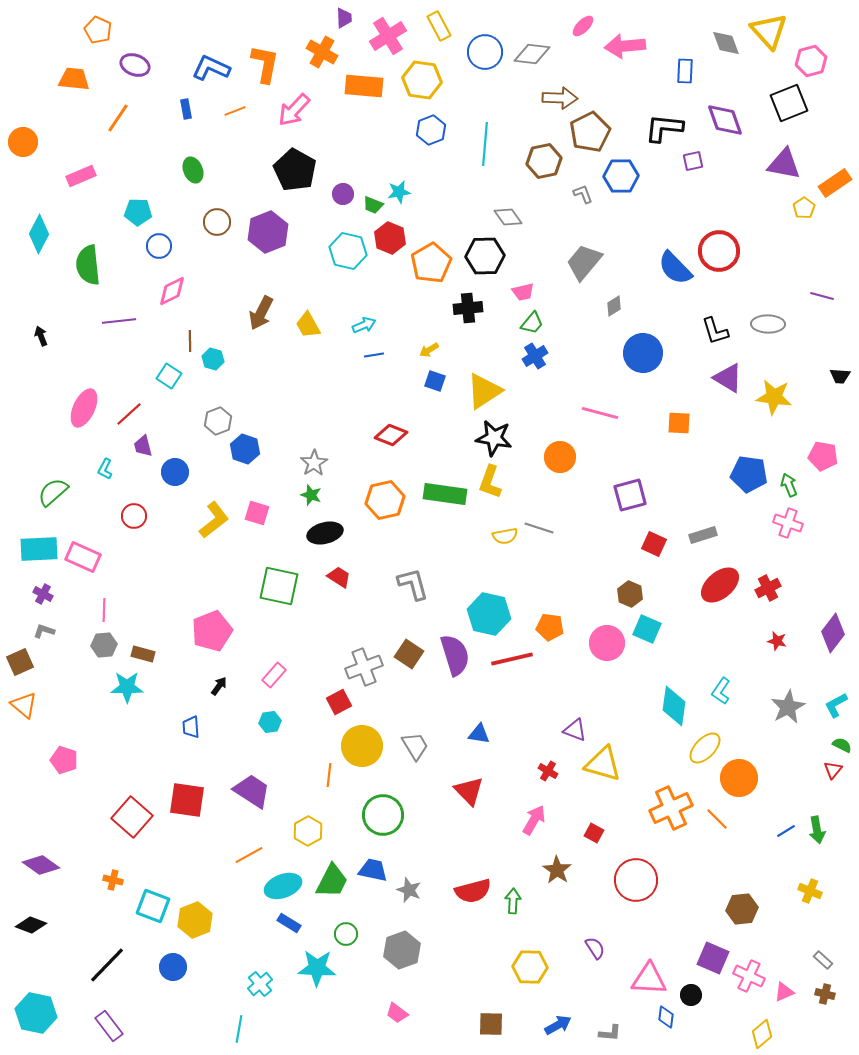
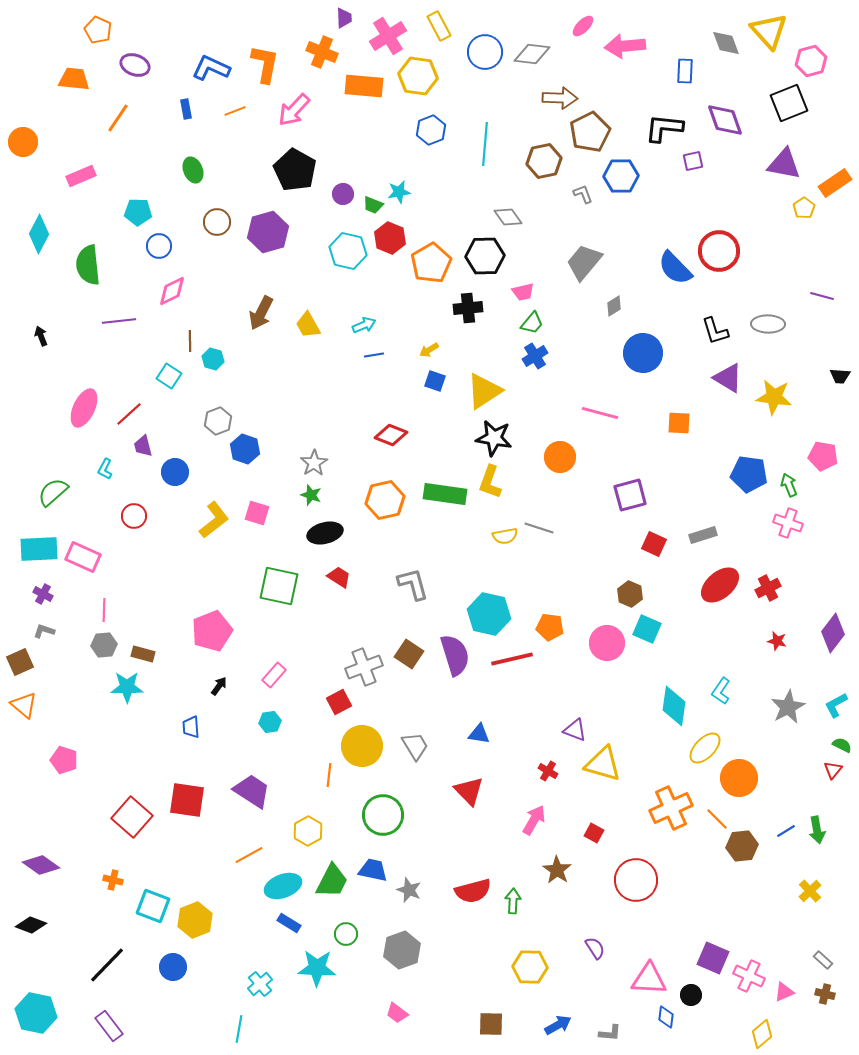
orange cross at (322, 52): rotated 8 degrees counterclockwise
yellow hexagon at (422, 80): moved 4 px left, 4 px up
purple hexagon at (268, 232): rotated 6 degrees clockwise
yellow cross at (810, 891): rotated 25 degrees clockwise
brown hexagon at (742, 909): moved 63 px up
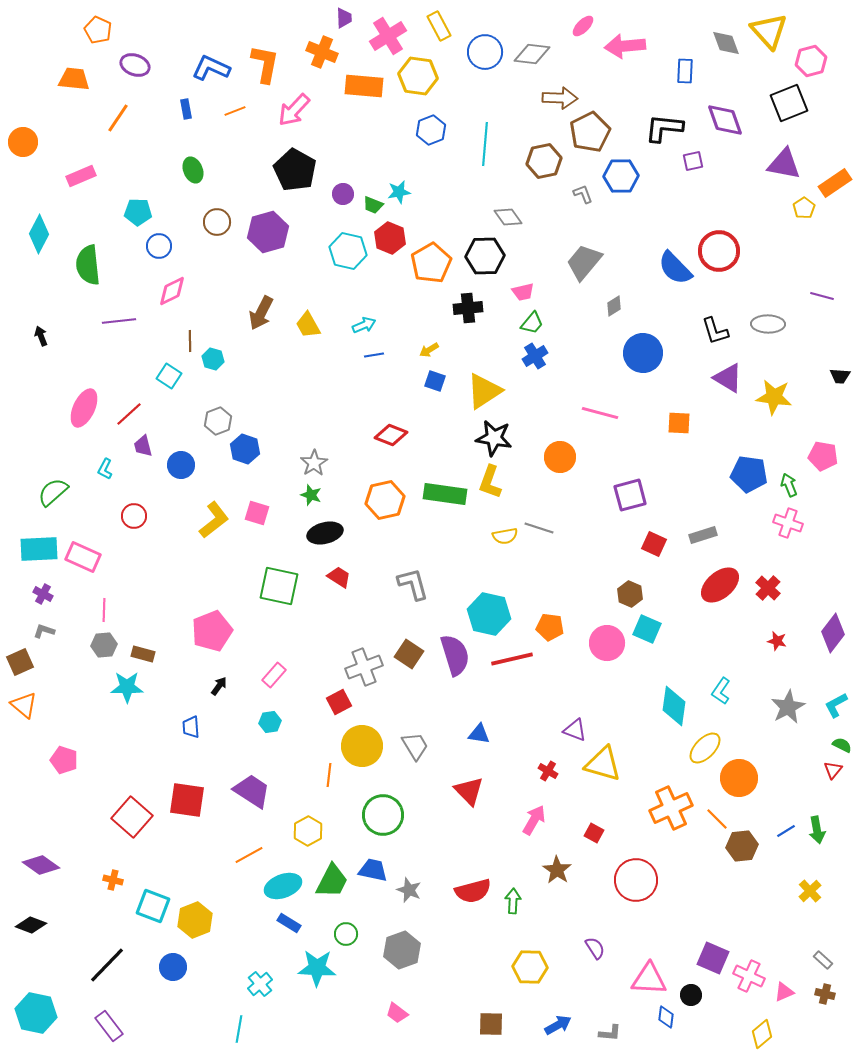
blue circle at (175, 472): moved 6 px right, 7 px up
red cross at (768, 588): rotated 20 degrees counterclockwise
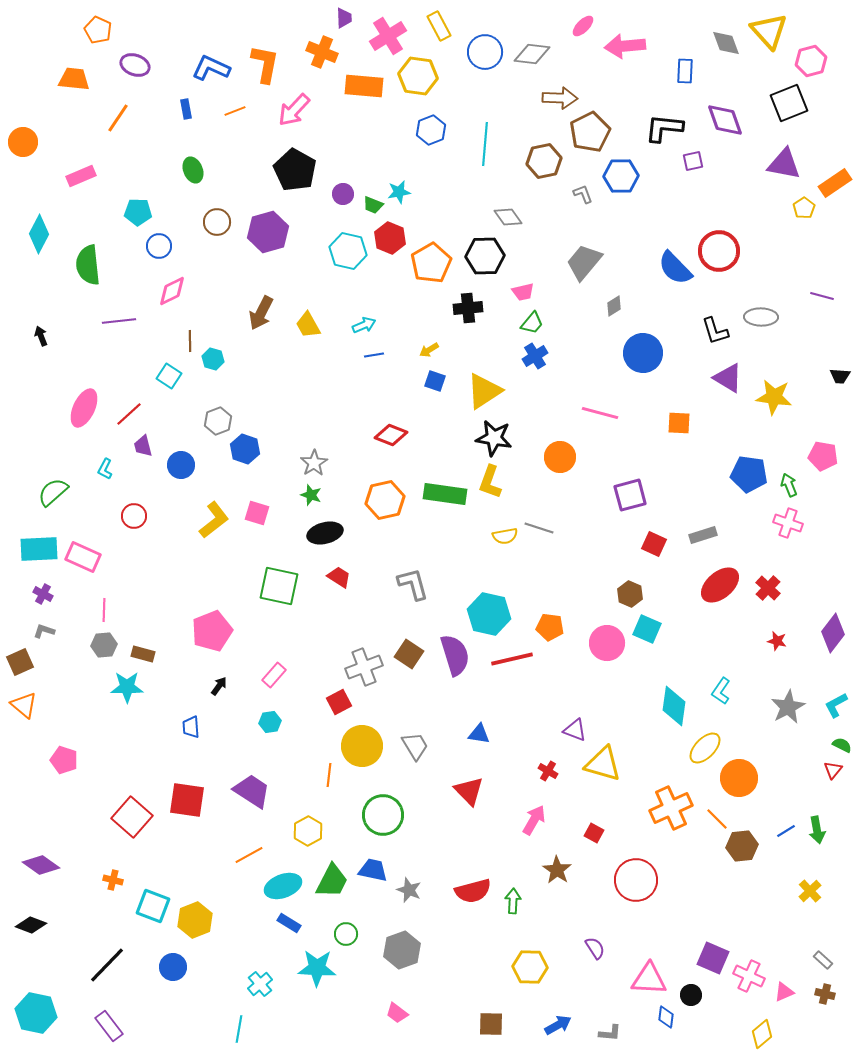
gray ellipse at (768, 324): moved 7 px left, 7 px up
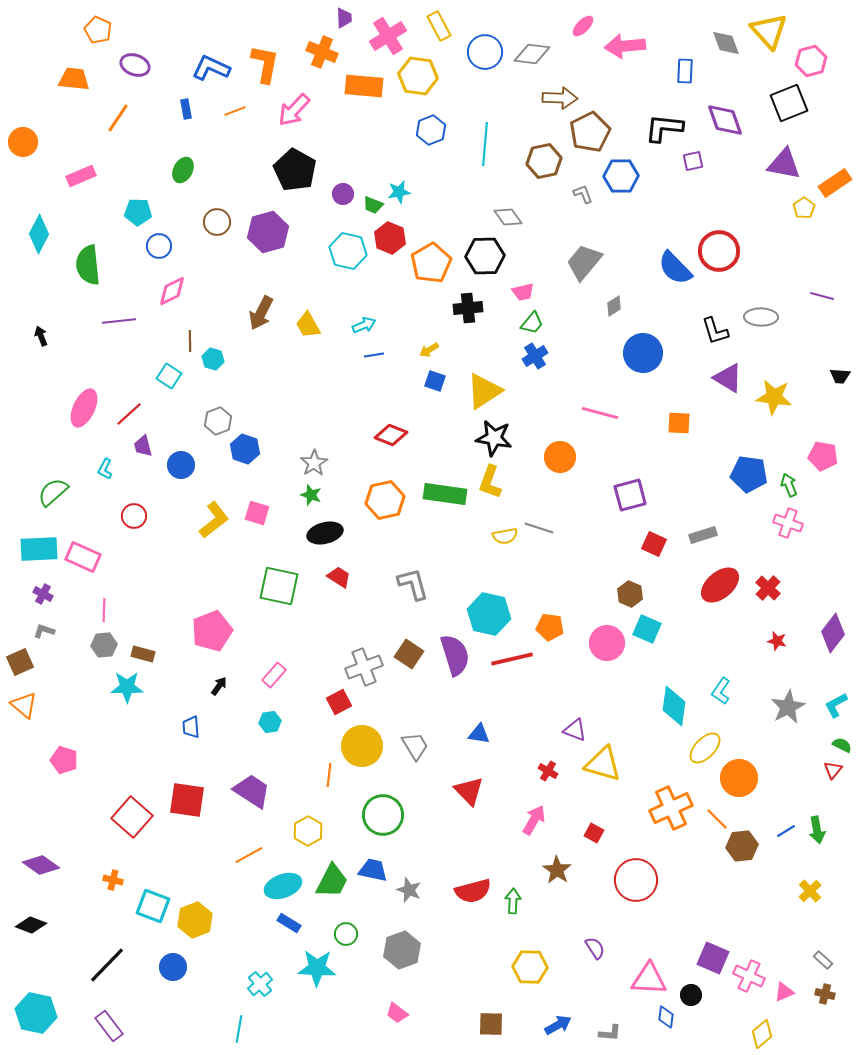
green ellipse at (193, 170): moved 10 px left; rotated 50 degrees clockwise
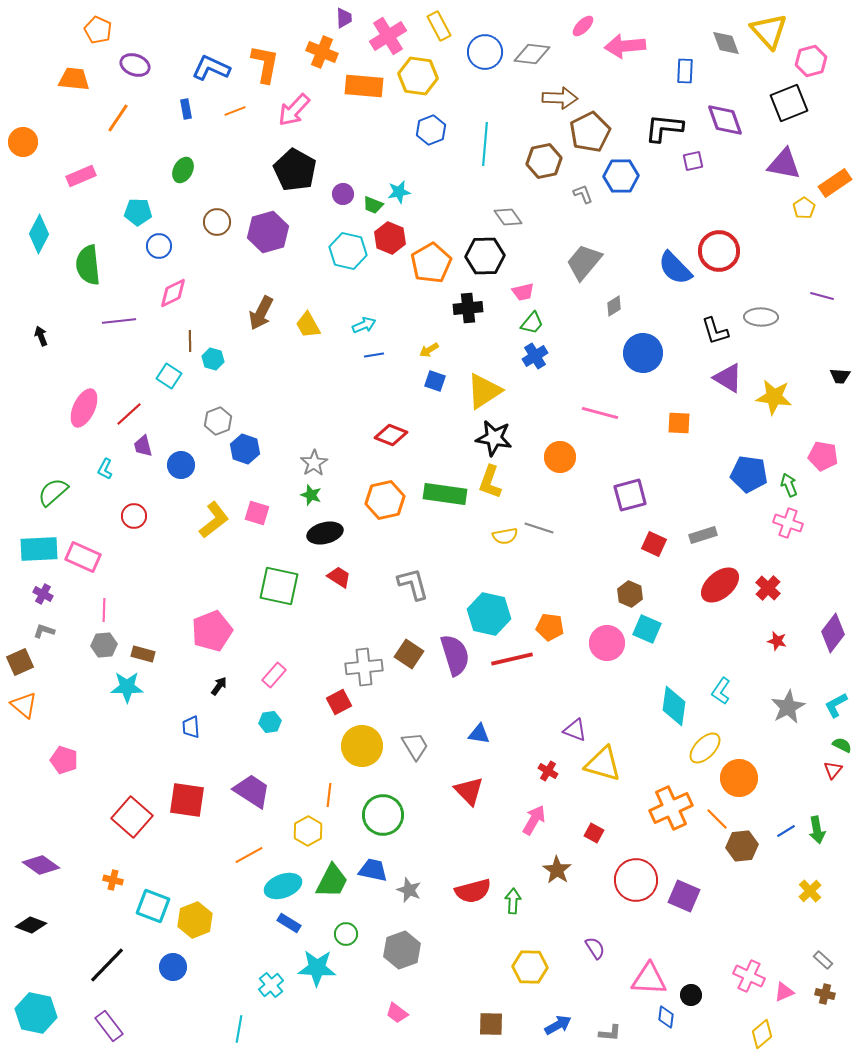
pink diamond at (172, 291): moved 1 px right, 2 px down
gray cross at (364, 667): rotated 15 degrees clockwise
orange line at (329, 775): moved 20 px down
purple square at (713, 958): moved 29 px left, 62 px up
cyan cross at (260, 984): moved 11 px right, 1 px down
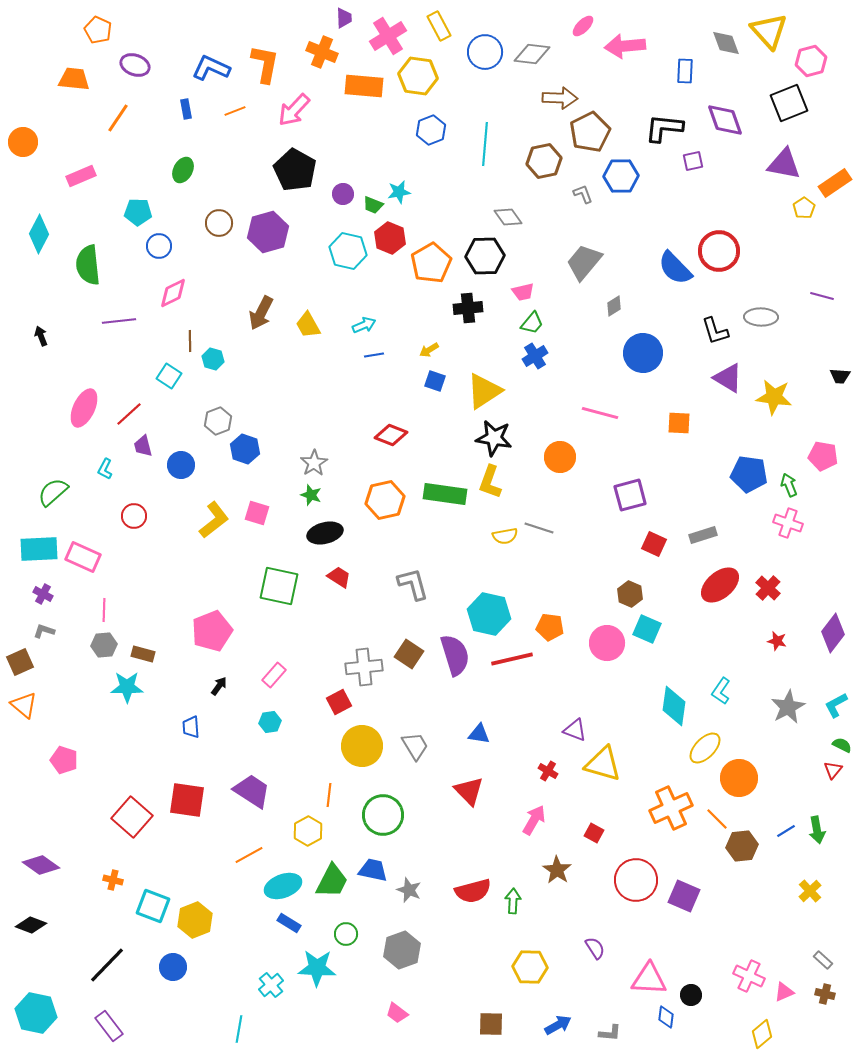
brown circle at (217, 222): moved 2 px right, 1 px down
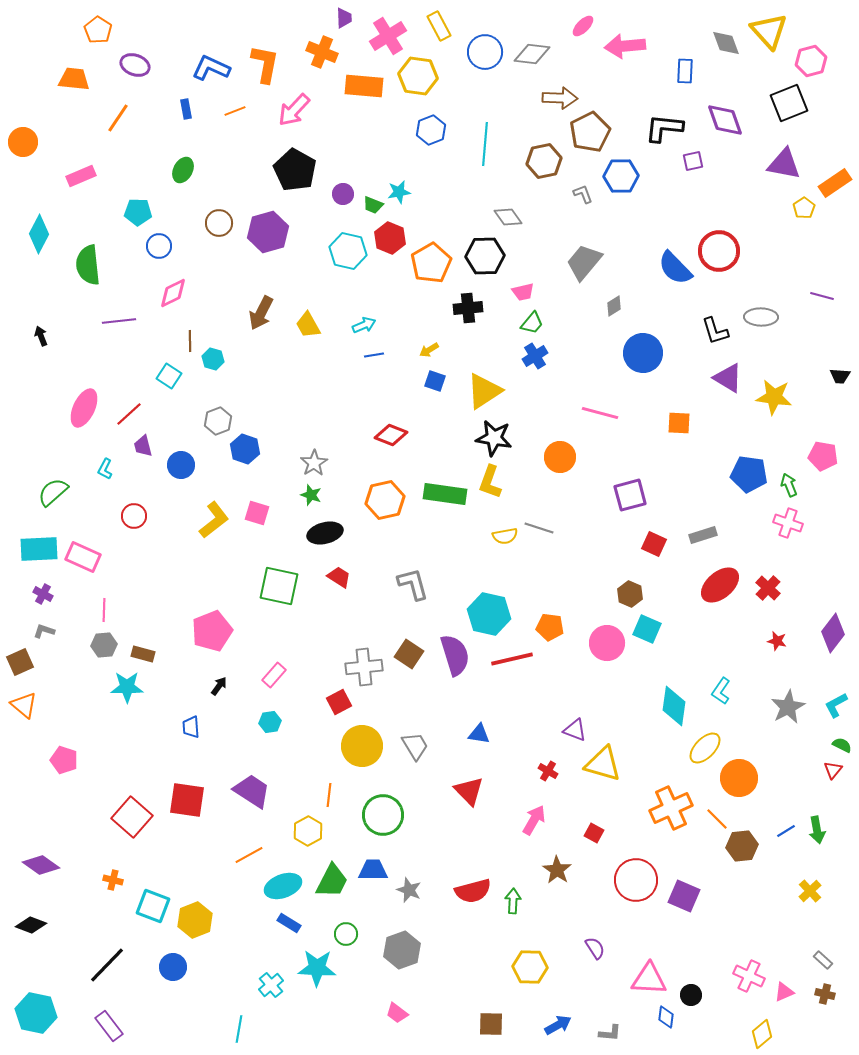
orange pentagon at (98, 30): rotated 8 degrees clockwise
blue trapezoid at (373, 870): rotated 12 degrees counterclockwise
